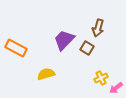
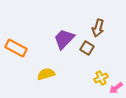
purple trapezoid: moved 1 px up
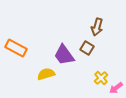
brown arrow: moved 1 px left, 1 px up
purple trapezoid: moved 16 px down; rotated 80 degrees counterclockwise
yellow cross: rotated 16 degrees counterclockwise
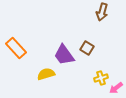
brown arrow: moved 5 px right, 15 px up
orange rectangle: rotated 20 degrees clockwise
yellow cross: rotated 24 degrees clockwise
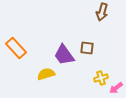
brown square: rotated 24 degrees counterclockwise
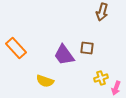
yellow semicircle: moved 1 px left, 7 px down; rotated 144 degrees counterclockwise
pink arrow: rotated 32 degrees counterclockwise
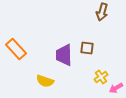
orange rectangle: moved 1 px down
purple trapezoid: rotated 35 degrees clockwise
yellow cross: moved 1 px up; rotated 16 degrees counterclockwise
pink arrow: rotated 40 degrees clockwise
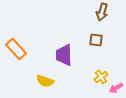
brown square: moved 9 px right, 8 px up
